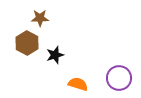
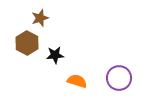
brown star: rotated 18 degrees counterclockwise
black star: rotated 12 degrees clockwise
orange semicircle: moved 1 px left, 3 px up
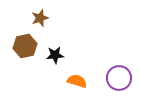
brown hexagon: moved 2 px left, 3 px down; rotated 20 degrees clockwise
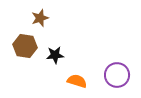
brown hexagon: rotated 20 degrees clockwise
purple circle: moved 2 px left, 3 px up
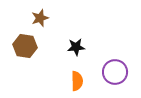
black star: moved 21 px right, 8 px up
purple circle: moved 2 px left, 3 px up
orange semicircle: rotated 72 degrees clockwise
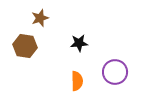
black star: moved 3 px right, 4 px up
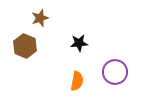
brown hexagon: rotated 15 degrees clockwise
orange semicircle: rotated 12 degrees clockwise
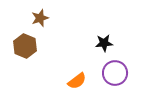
black star: moved 25 px right
purple circle: moved 1 px down
orange semicircle: rotated 42 degrees clockwise
